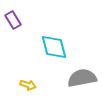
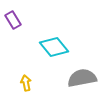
cyan diamond: rotated 24 degrees counterclockwise
yellow arrow: moved 2 px left, 2 px up; rotated 119 degrees counterclockwise
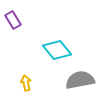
cyan diamond: moved 3 px right, 3 px down
gray semicircle: moved 2 px left, 2 px down
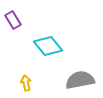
cyan diamond: moved 9 px left, 4 px up
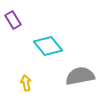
gray semicircle: moved 4 px up
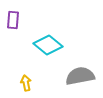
purple rectangle: rotated 36 degrees clockwise
cyan diamond: moved 1 px up; rotated 12 degrees counterclockwise
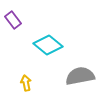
purple rectangle: rotated 42 degrees counterclockwise
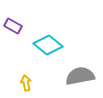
purple rectangle: moved 6 px down; rotated 24 degrees counterclockwise
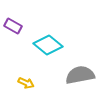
gray semicircle: moved 1 px up
yellow arrow: rotated 126 degrees clockwise
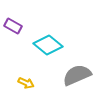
gray semicircle: moved 3 px left; rotated 12 degrees counterclockwise
